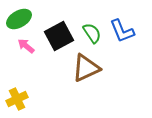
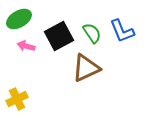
pink arrow: rotated 24 degrees counterclockwise
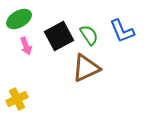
green semicircle: moved 3 px left, 2 px down
pink arrow: rotated 126 degrees counterclockwise
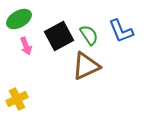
blue L-shape: moved 1 px left
brown triangle: moved 2 px up
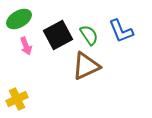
black square: moved 1 px left, 1 px up
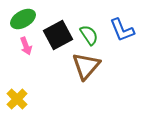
green ellipse: moved 4 px right
blue L-shape: moved 1 px right, 1 px up
brown triangle: rotated 24 degrees counterclockwise
yellow cross: rotated 20 degrees counterclockwise
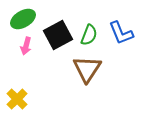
blue L-shape: moved 1 px left, 3 px down
green semicircle: rotated 55 degrees clockwise
pink arrow: rotated 36 degrees clockwise
brown triangle: moved 1 px right, 3 px down; rotated 8 degrees counterclockwise
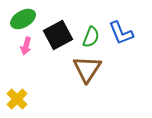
green semicircle: moved 2 px right, 2 px down
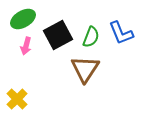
brown triangle: moved 2 px left
